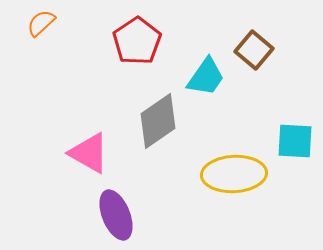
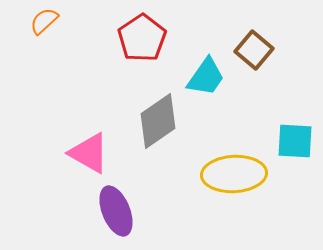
orange semicircle: moved 3 px right, 2 px up
red pentagon: moved 5 px right, 3 px up
purple ellipse: moved 4 px up
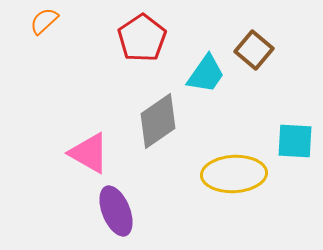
cyan trapezoid: moved 3 px up
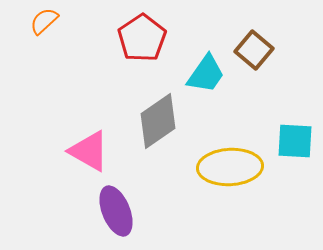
pink triangle: moved 2 px up
yellow ellipse: moved 4 px left, 7 px up
